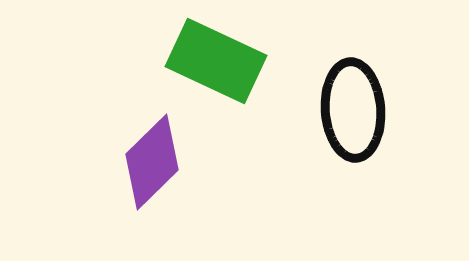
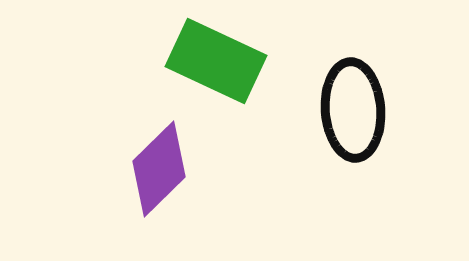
purple diamond: moved 7 px right, 7 px down
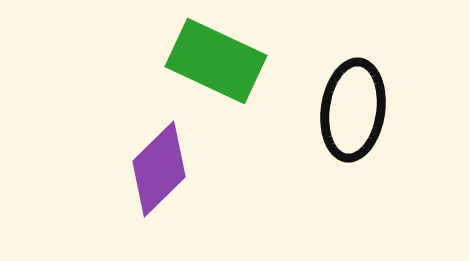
black ellipse: rotated 12 degrees clockwise
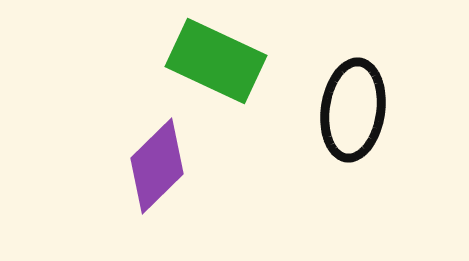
purple diamond: moved 2 px left, 3 px up
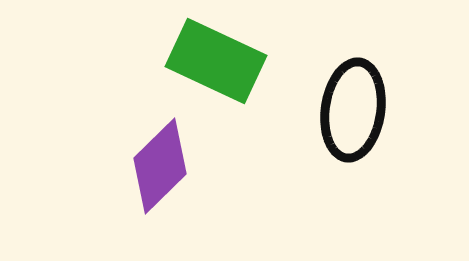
purple diamond: moved 3 px right
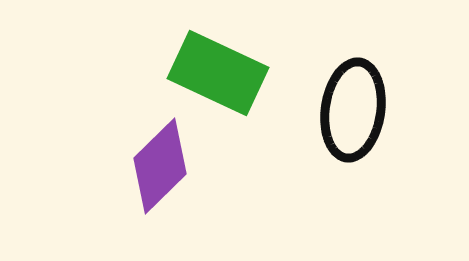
green rectangle: moved 2 px right, 12 px down
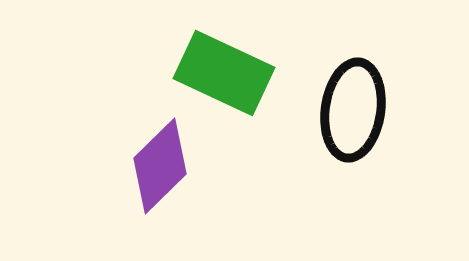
green rectangle: moved 6 px right
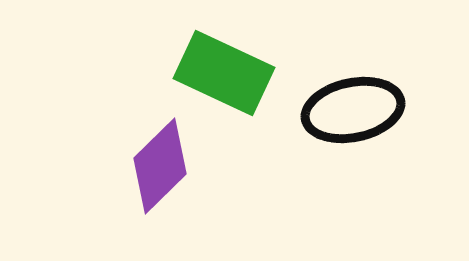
black ellipse: rotated 70 degrees clockwise
